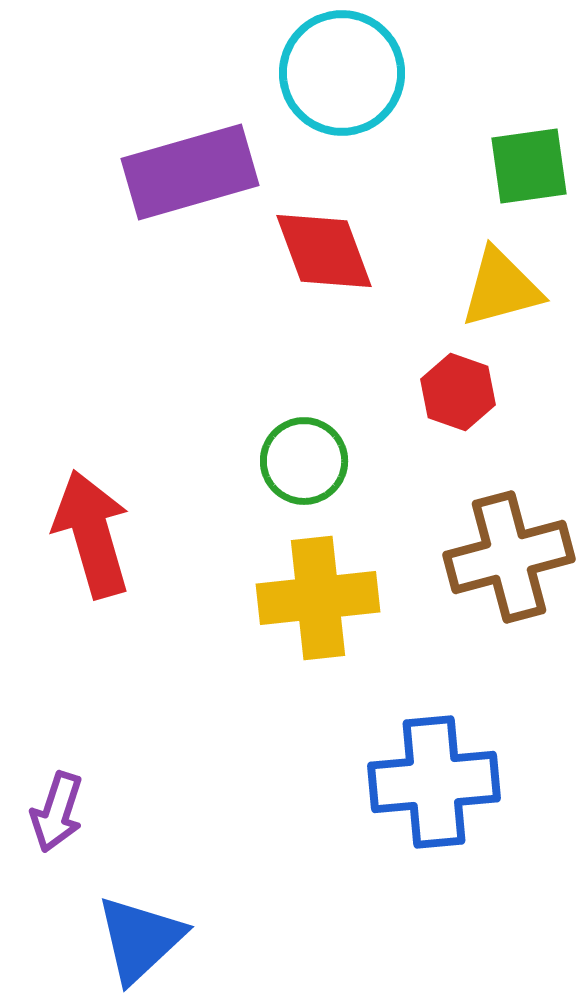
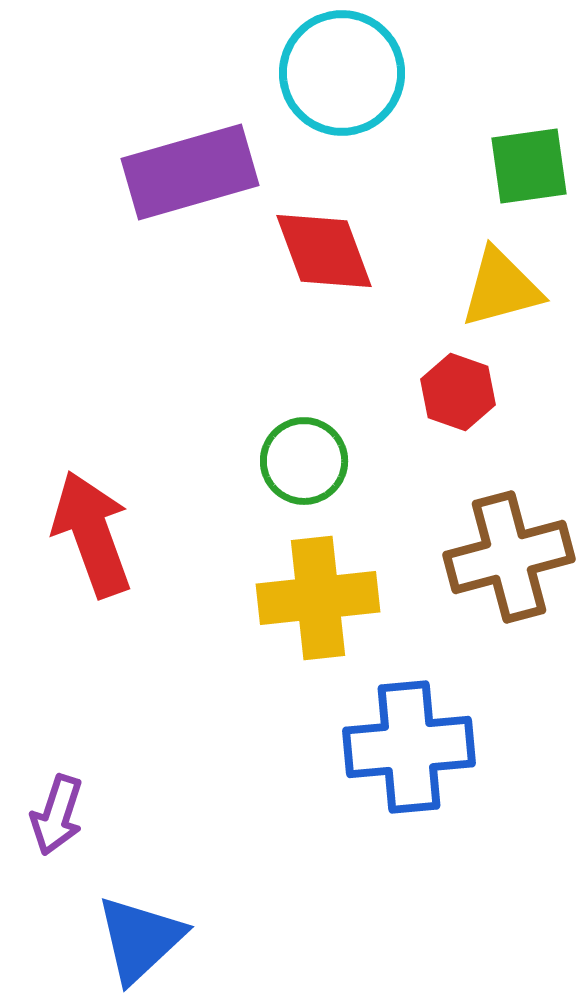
red arrow: rotated 4 degrees counterclockwise
blue cross: moved 25 px left, 35 px up
purple arrow: moved 3 px down
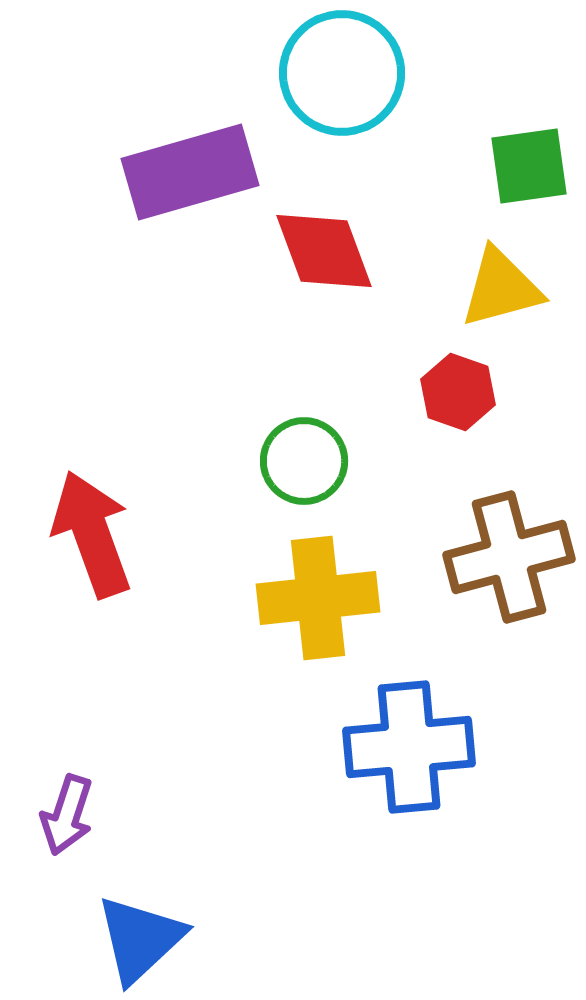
purple arrow: moved 10 px right
